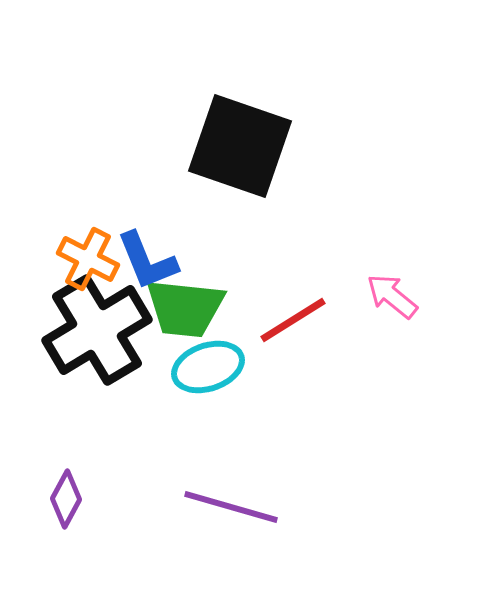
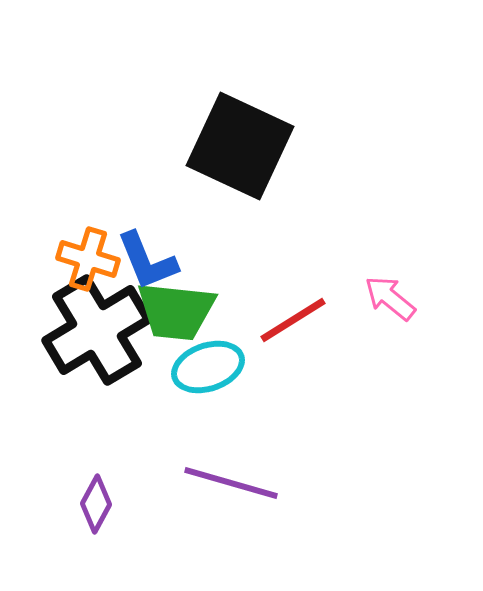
black square: rotated 6 degrees clockwise
orange cross: rotated 10 degrees counterclockwise
pink arrow: moved 2 px left, 2 px down
green trapezoid: moved 9 px left, 3 px down
purple diamond: moved 30 px right, 5 px down
purple line: moved 24 px up
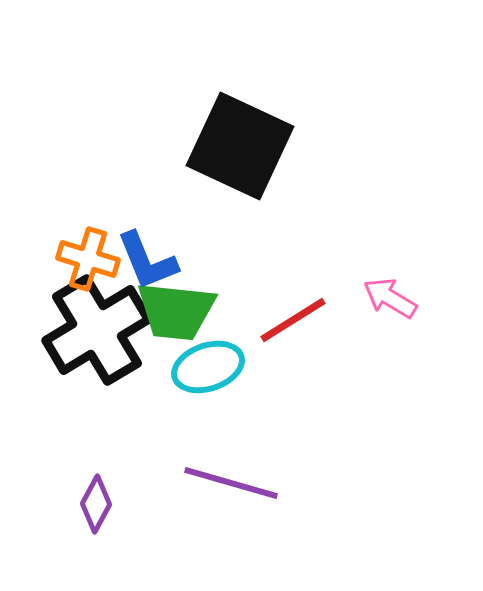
pink arrow: rotated 8 degrees counterclockwise
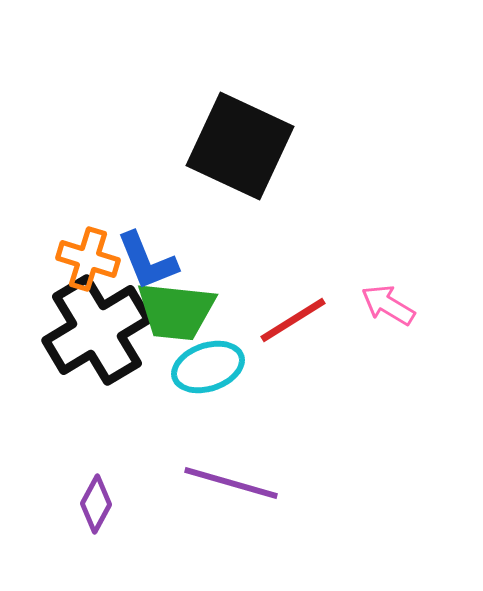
pink arrow: moved 2 px left, 7 px down
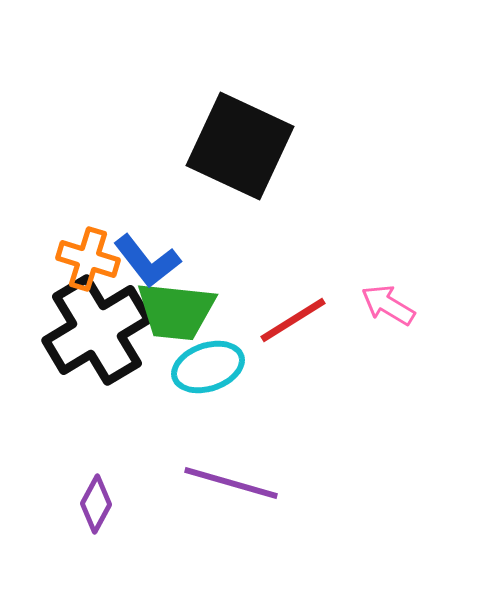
blue L-shape: rotated 16 degrees counterclockwise
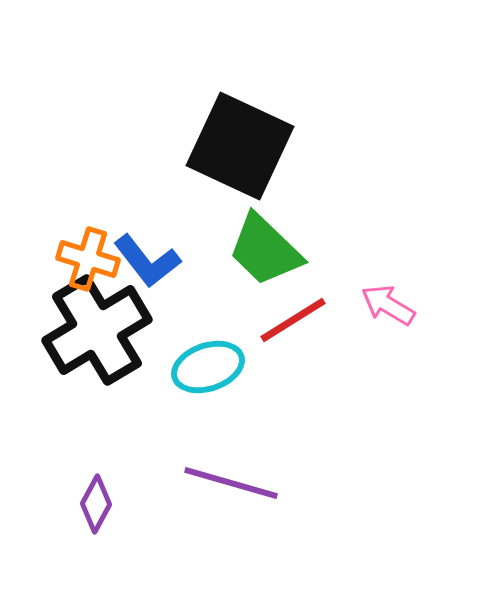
green trapezoid: moved 89 px right, 61 px up; rotated 38 degrees clockwise
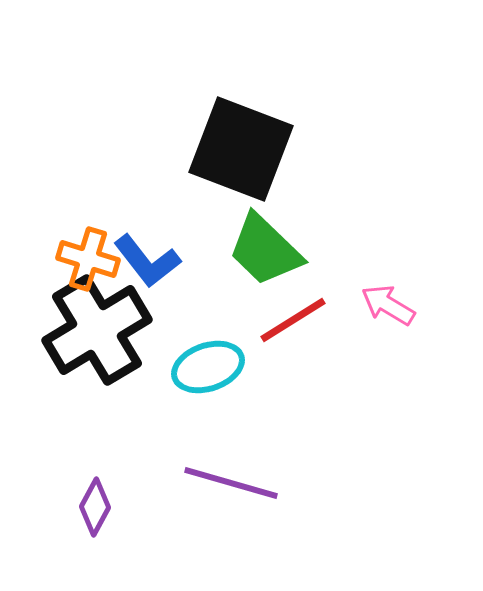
black square: moved 1 px right, 3 px down; rotated 4 degrees counterclockwise
purple diamond: moved 1 px left, 3 px down
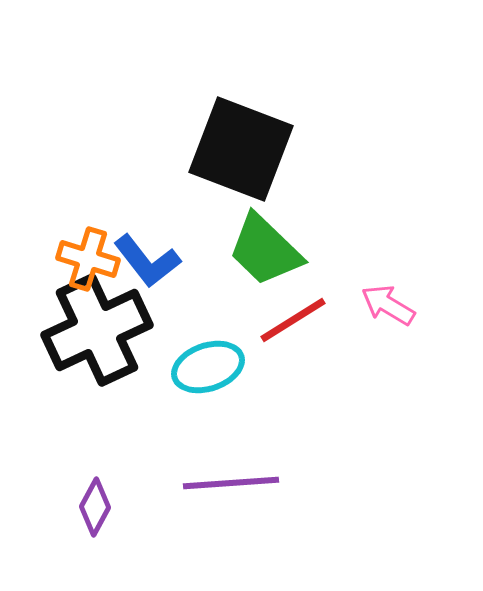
black cross: rotated 6 degrees clockwise
purple line: rotated 20 degrees counterclockwise
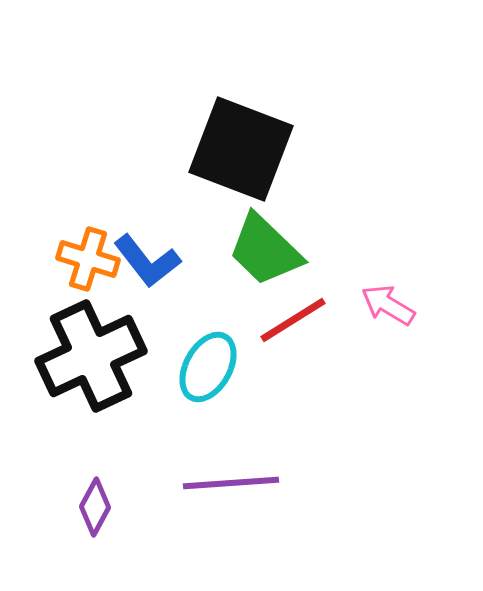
black cross: moved 6 px left, 26 px down
cyan ellipse: rotated 42 degrees counterclockwise
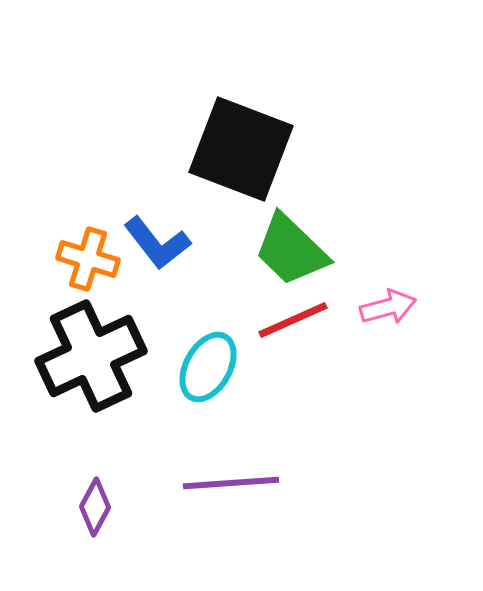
green trapezoid: moved 26 px right
blue L-shape: moved 10 px right, 18 px up
pink arrow: moved 2 px down; rotated 134 degrees clockwise
red line: rotated 8 degrees clockwise
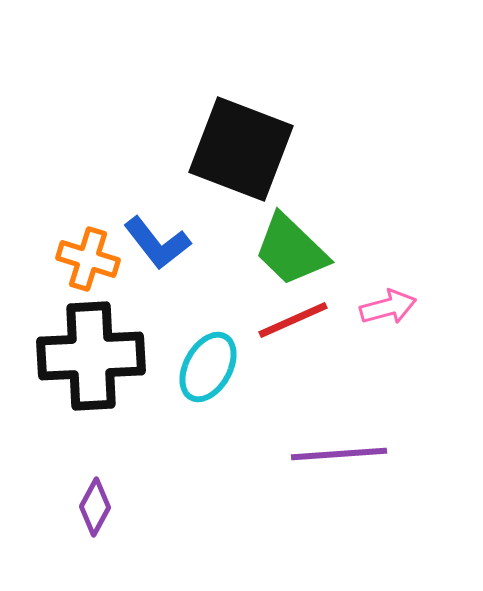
black cross: rotated 22 degrees clockwise
purple line: moved 108 px right, 29 px up
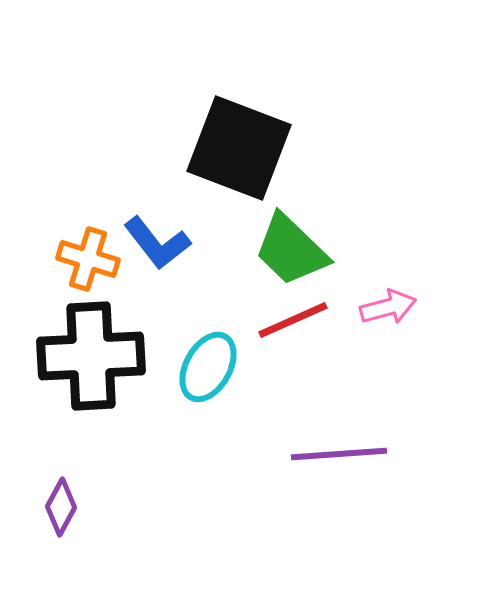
black square: moved 2 px left, 1 px up
purple diamond: moved 34 px left
